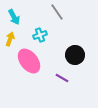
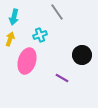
cyan arrow: rotated 42 degrees clockwise
black circle: moved 7 px right
pink ellipse: moved 2 px left; rotated 55 degrees clockwise
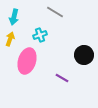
gray line: moved 2 px left; rotated 24 degrees counterclockwise
black circle: moved 2 px right
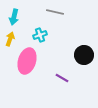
gray line: rotated 18 degrees counterclockwise
